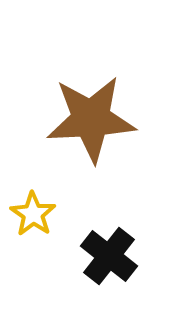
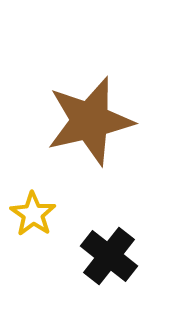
brown star: moved 1 px left, 2 px down; rotated 10 degrees counterclockwise
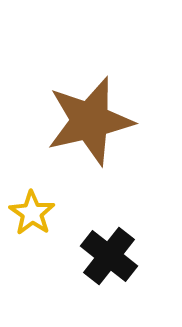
yellow star: moved 1 px left, 1 px up
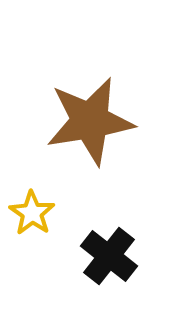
brown star: rotated 4 degrees clockwise
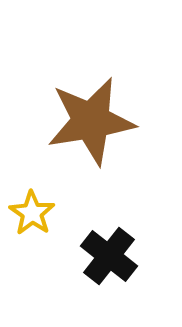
brown star: moved 1 px right
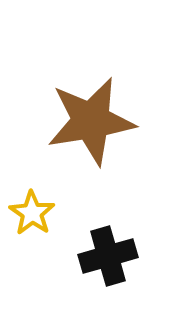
black cross: moved 1 px left; rotated 36 degrees clockwise
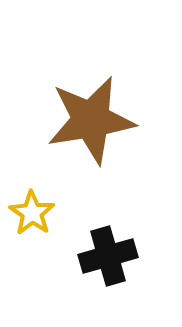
brown star: moved 1 px up
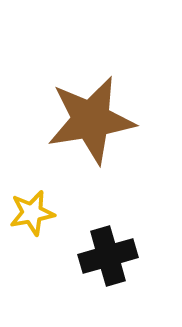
yellow star: rotated 27 degrees clockwise
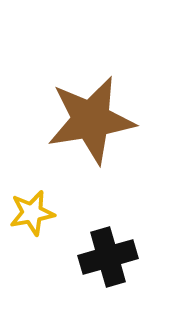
black cross: moved 1 px down
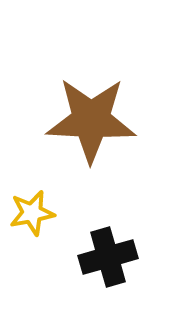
brown star: rotated 12 degrees clockwise
